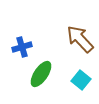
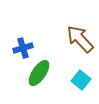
blue cross: moved 1 px right, 1 px down
green ellipse: moved 2 px left, 1 px up
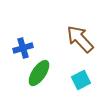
cyan square: rotated 24 degrees clockwise
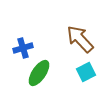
cyan square: moved 5 px right, 8 px up
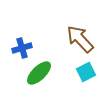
blue cross: moved 1 px left
green ellipse: rotated 12 degrees clockwise
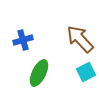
blue cross: moved 1 px right, 8 px up
green ellipse: rotated 20 degrees counterclockwise
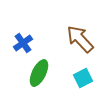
blue cross: moved 3 px down; rotated 18 degrees counterclockwise
cyan square: moved 3 px left, 6 px down
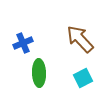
blue cross: rotated 12 degrees clockwise
green ellipse: rotated 28 degrees counterclockwise
